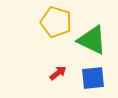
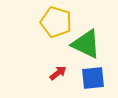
green triangle: moved 6 px left, 4 px down
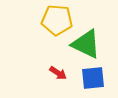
yellow pentagon: moved 1 px right, 2 px up; rotated 12 degrees counterclockwise
red arrow: rotated 72 degrees clockwise
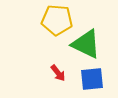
red arrow: rotated 18 degrees clockwise
blue square: moved 1 px left, 1 px down
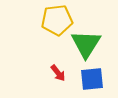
yellow pentagon: rotated 12 degrees counterclockwise
green triangle: rotated 36 degrees clockwise
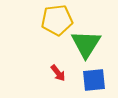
blue square: moved 2 px right, 1 px down
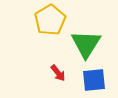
yellow pentagon: moved 7 px left; rotated 24 degrees counterclockwise
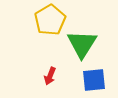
green triangle: moved 4 px left
red arrow: moved 8 px left, 3 px down; rotated 60 degrees clockwise
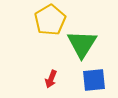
red arrow: moved 1 px right, 3 px down
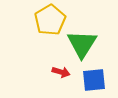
red arrow: moved 10 px right, 7 px up; rotated 96 degrees counterclockwise
